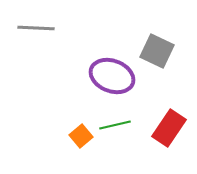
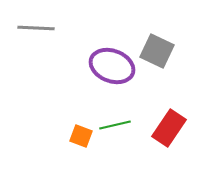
purple ellipse: moved 10 px up
orange square: rotated 30 degrees counterclockwise
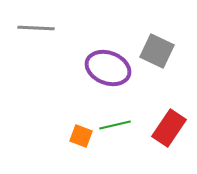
purple ellipse: moved 4 px left, 2 px down
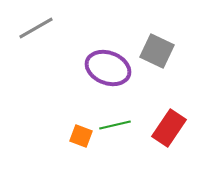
gray line: rotated 33 degrees counterclockwise
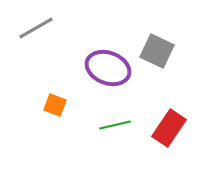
orange square: moved 26 px left, 31 px up
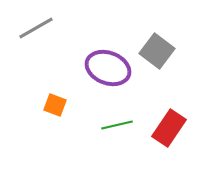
gray square: rotated 12 degrees clockwise
green line: moved 2 px right
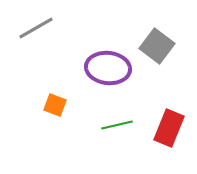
gray square: moved 5 px up
purple ellipse: rotated 15 degrees counterclockwise
red rectangle: rotated 12 degrees counterclockwise
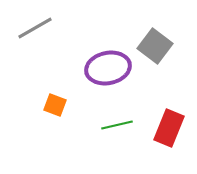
gray line: moved 1 px left
gray square: moved 2 px left
purple ellipse: rotated 18 degrees counterclockwise
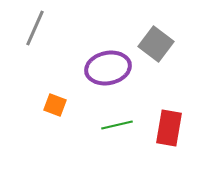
gray line: rotated 36 degrees counterclockwise
gray square: moved 1 px right, 2 px up
red rectangle: rotated 12 degrees counterclockwise
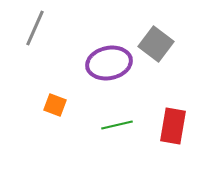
purple ellipse: moved 1 px right, 5 px up
red rectangle: moved 4 px right, 2 px up
